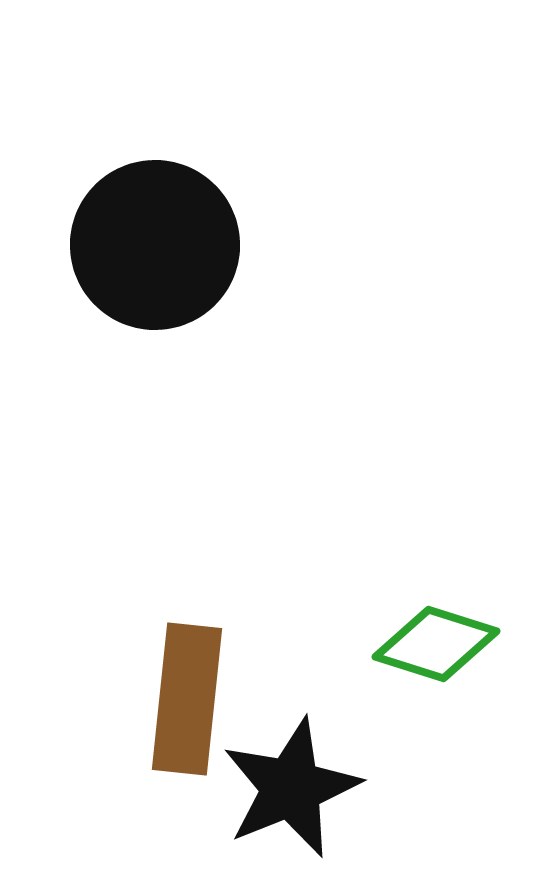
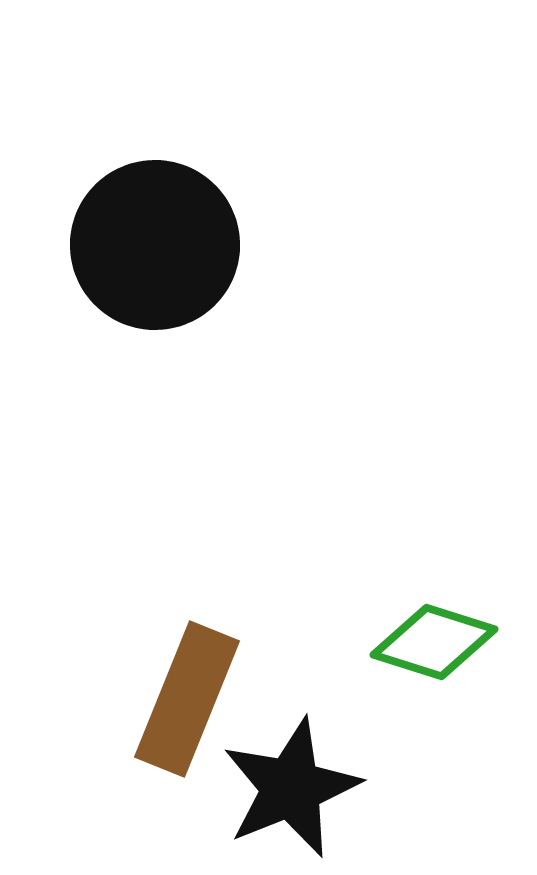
green diamond: moved 2 px left, 2 px up
brown rectangle: rotated 16 degrees clockwise
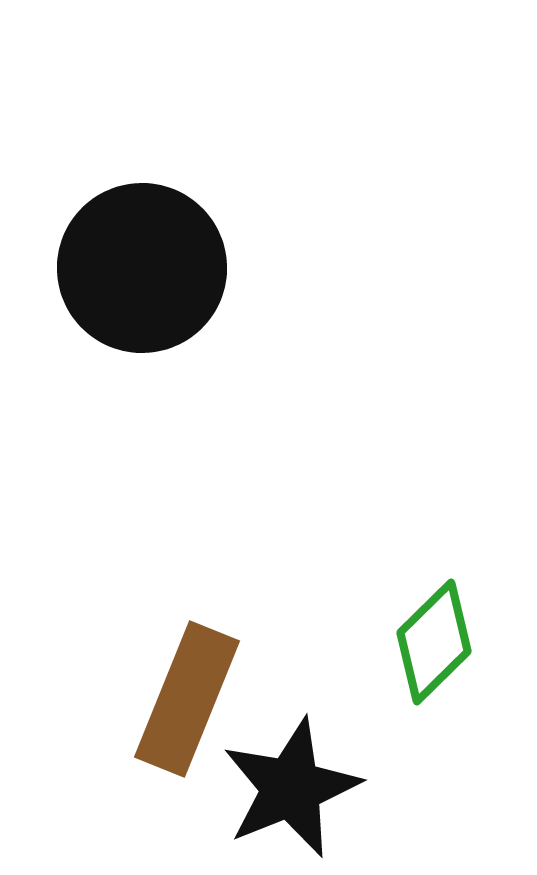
black circle: moved 13 px left, 23 px down
green diamond: rotated 62 degrees counterclockwise
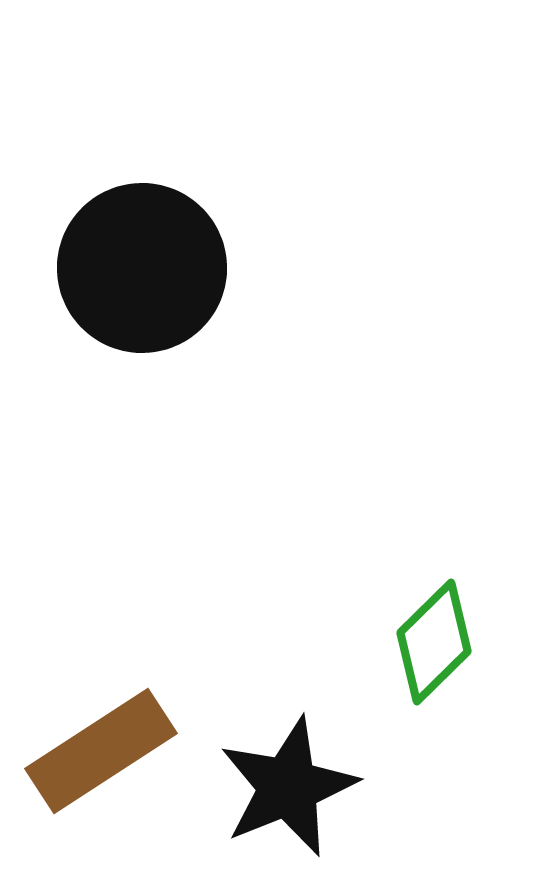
brown rectangle: moved 86 px left, 52 px down; rotated 35 degrees clockwise
black star: moved 3 px left, 1 px up
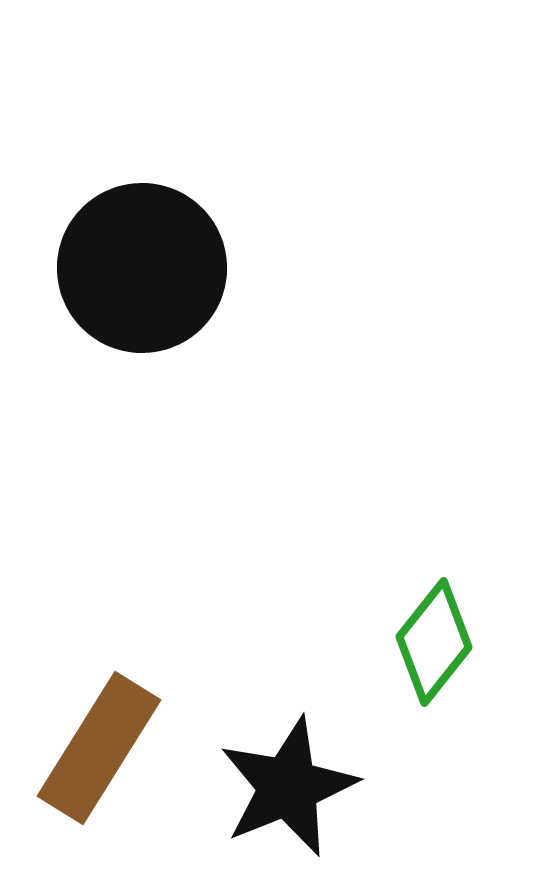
green diamond: rotated 7 degrees counterclockwise
brown rectangle: moved 2 px left, 3 px up; rotated 25 degrees counterclockwise
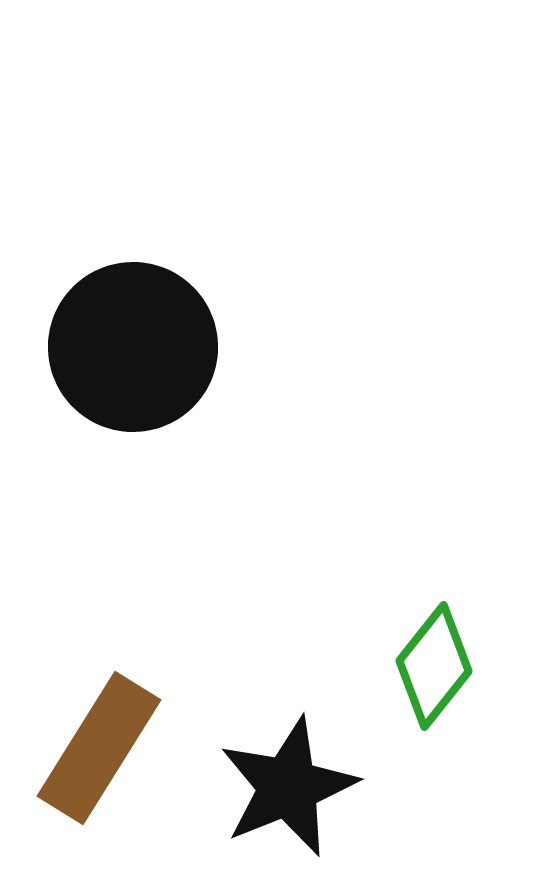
black circle: moved 9 px left, 79 px down
green diamond: moved 24 px down
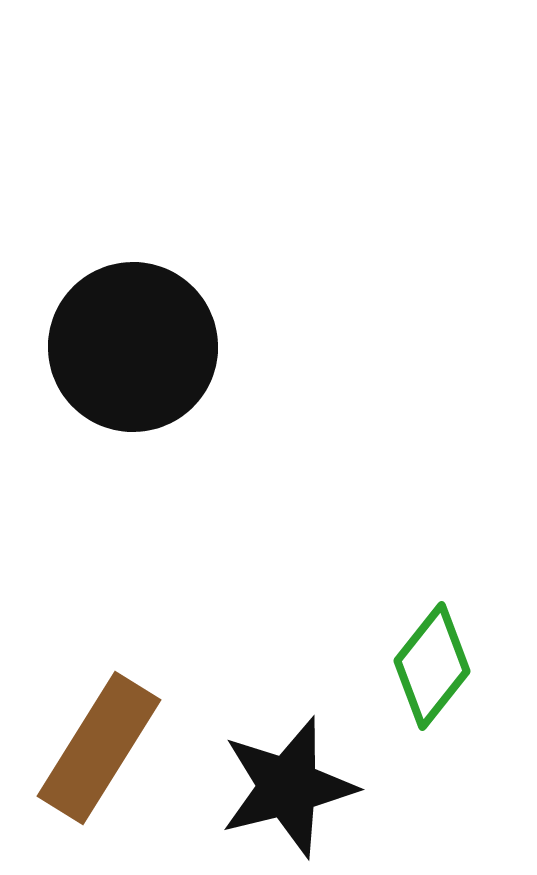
green diamond: moved 2 px left
black star: rotated 8 degrees clockwise
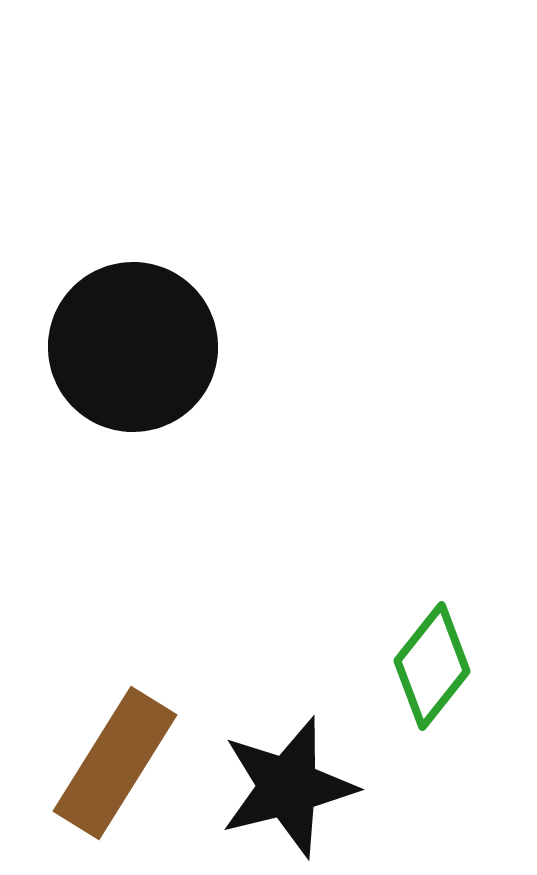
brown rectangle: moved 16 px right, 15 px down
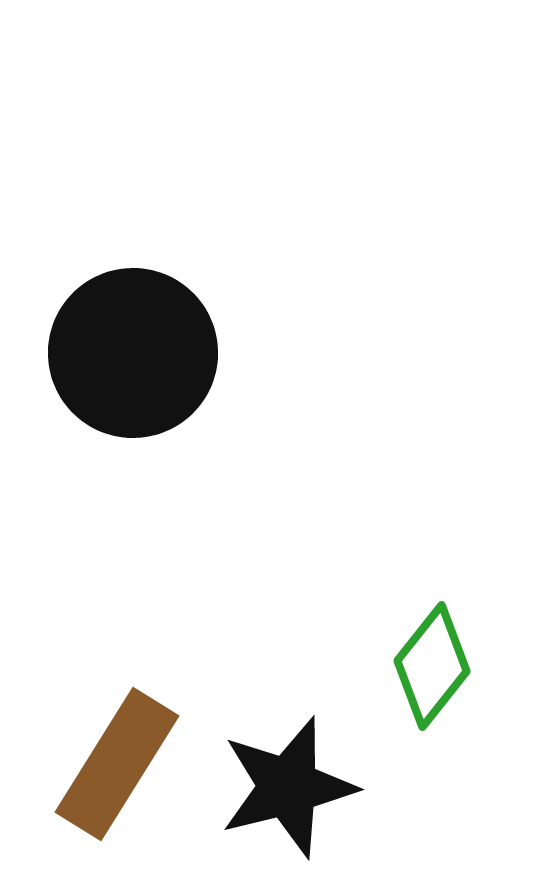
black circle: moved 6 px down
brown rectangle: moved 2 px right, 1 px down
